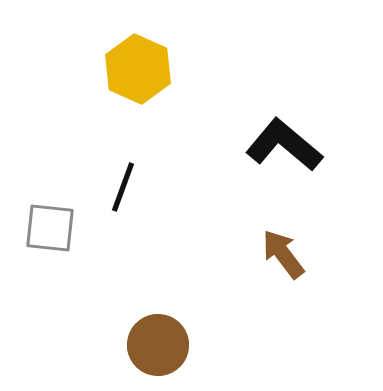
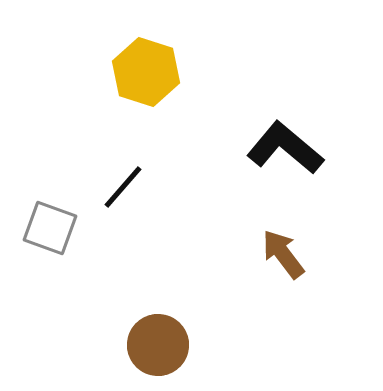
yellow hexagon: moved 8 px right, 3 px down; rotated 6 degrees counterclockwise
black L-shape: moved 1 px right, 3 px down
black line: rotated 21 degrees clockwise
gray square: rotated 14 degrees clockwise
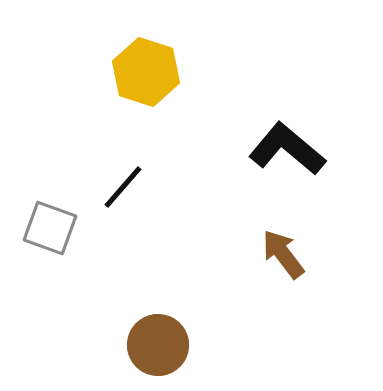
black L-shape: moved 2 px right, 1 px down
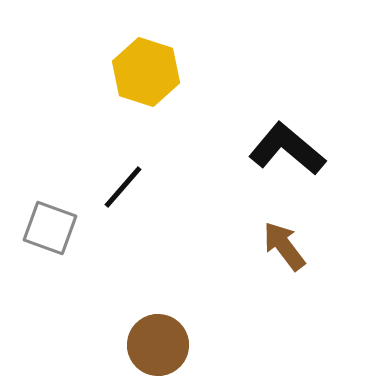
brown arrow: moved 1 px right, 8 px up
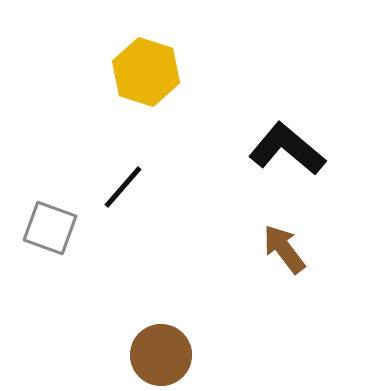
brown arrow: moved 3 px down
brown circle: moved 3 px right, 10 px down
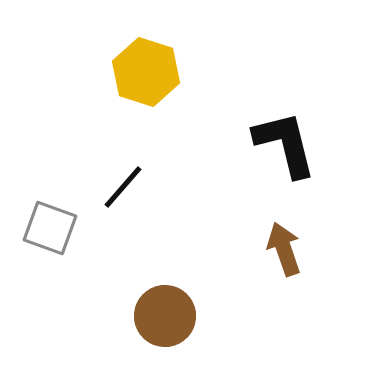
black L-shape: moved 2 px left, 5 px up; rotated 36 degrees clockwise
brown arrow: rotated 18 degrees clockwise
brown circle: moved 4 px right, 39 px up
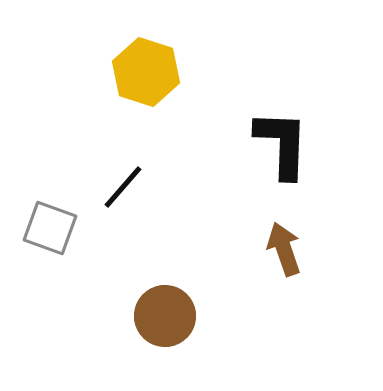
black L-shape: moved 3 px left; rotated 16 degrees clockwise
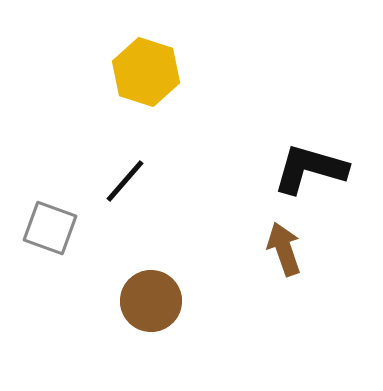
black L-shape: moved 28 px right, 25 px down; rotated 76 degrees counterclockwise
black line: moved 2 px right, 6 px up
brown circle: moved 14 px left, 15 px up
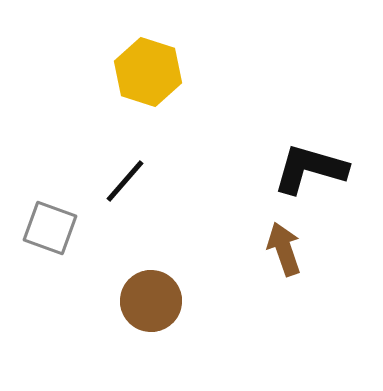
yellow hexagon: moved 2 px right
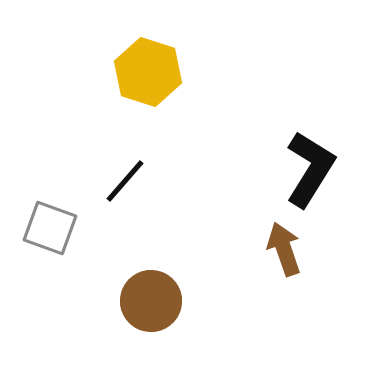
black L-shape: rotated 106 degrees clockwise
